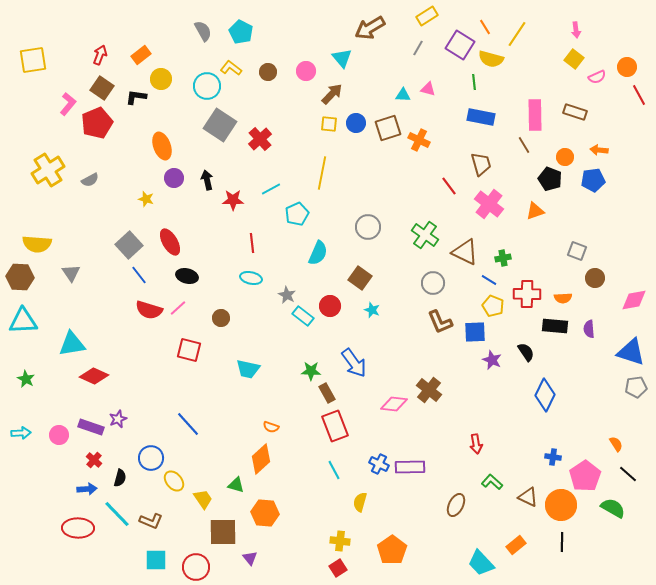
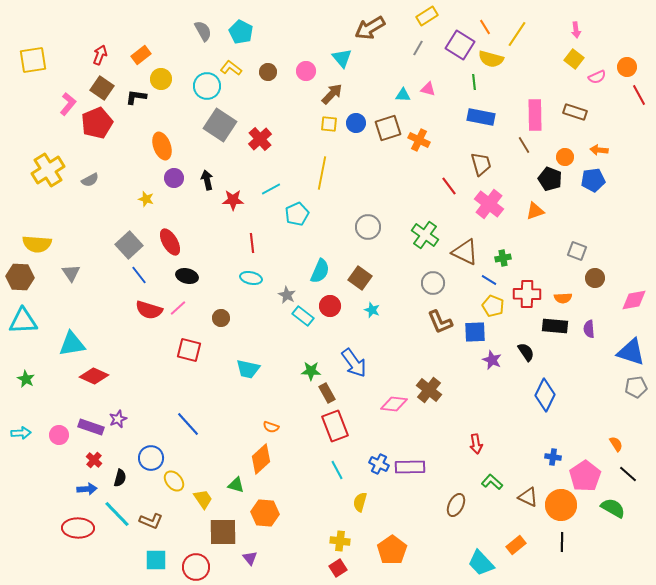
cyan semicircle at (318, 253): moved 2 px right, 18 px down
cyan line at (334, 470): moved 3 px right
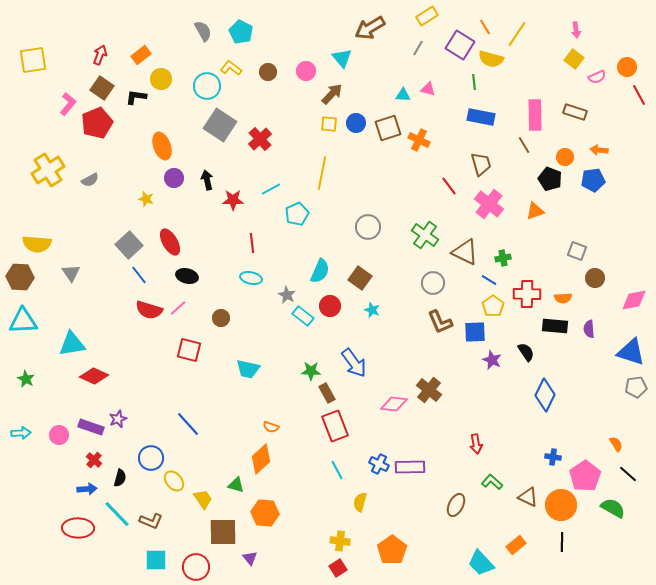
yellow pentagon at (493, 306): rotated 15 degrees clockwise
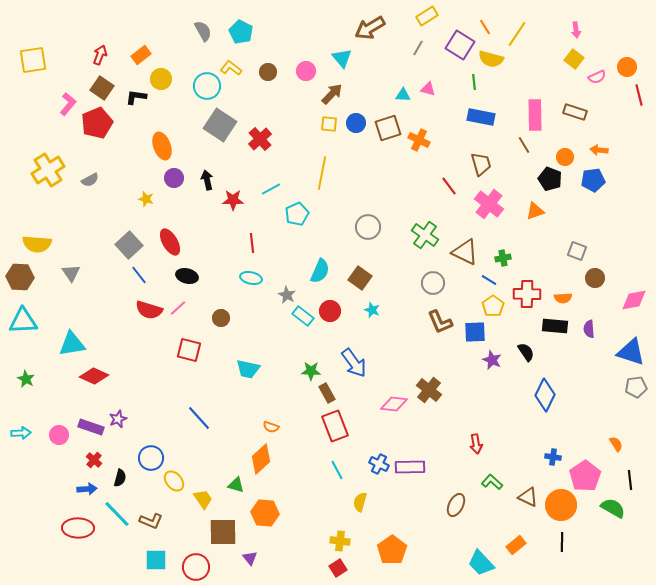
red line at (639, 95): rotated 15 degrees clockwise
red circle at (330, 306): moved 5 px down
blue line at (188, 424): moved 11 px right, 6 px up
black line at (628, 474): moved 2 px right, 6 px down; rotated 42 degrees clockwise
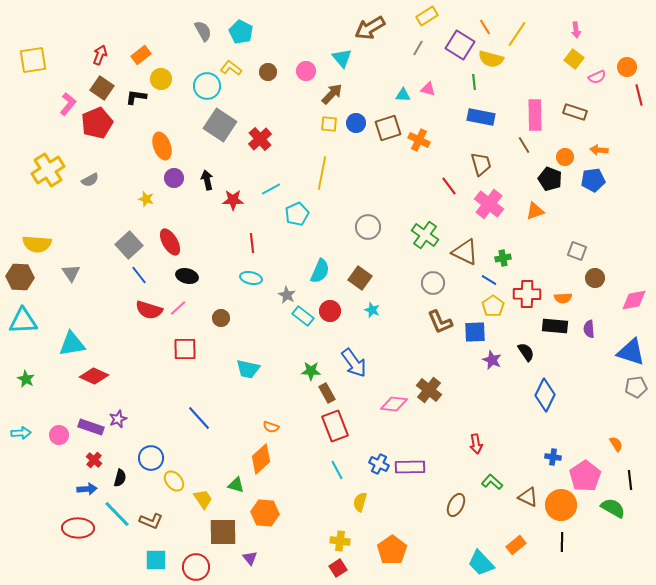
red square at (189, 350): moved 4 px left, 1 px up; rotated 15 degrees counterclockwise
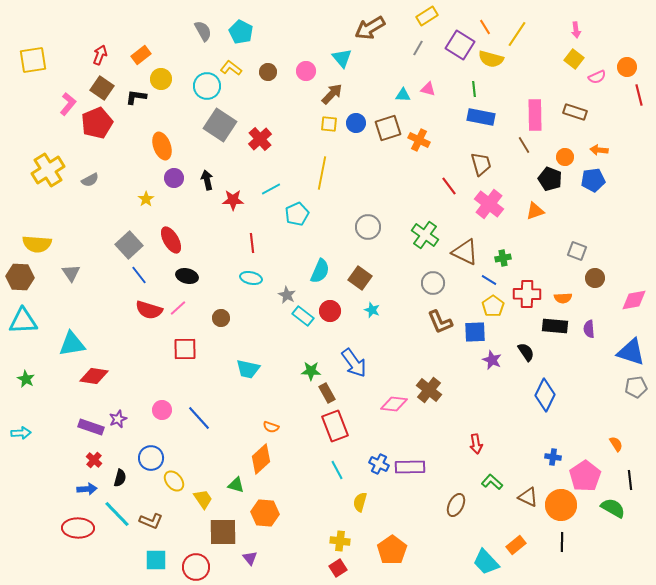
green line at (474, 82): moved 7 px down
yellow star at (146, 199): rotated 21 degrees clockwise
red ellipse at (170, 242): moved 1 px right, 2 px up
red diamond at (94, 376): rotated 16 degrees counterclockwise
pink circle at (59, 435): moved 103 px right, 25 px up
cyan trapezoid at (481, 563): moved 5 px right, 1 px up
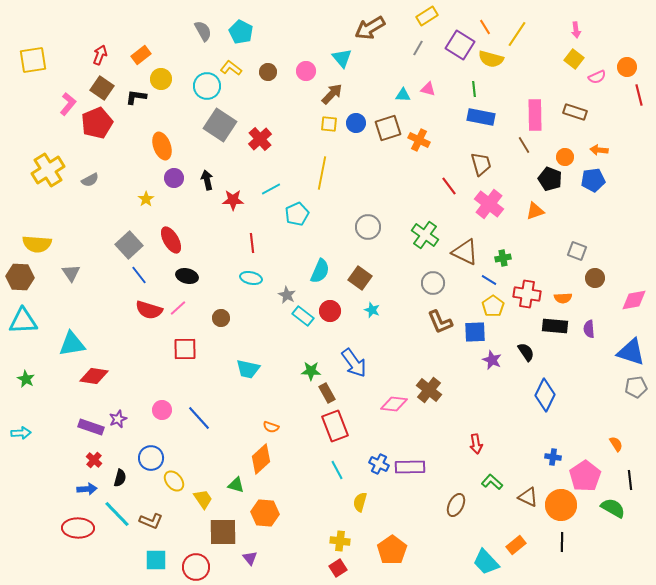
red cross at (527, 294): rotated 8 degrees clockwise
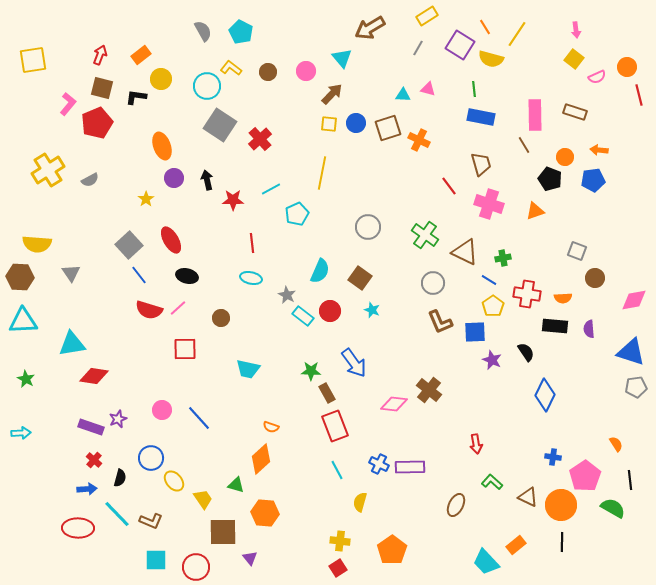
brown square at (102, 88): rotated 20 degrees counterclockwise
pink cross at (489, 204): rotated 20 degrees counterclockwise
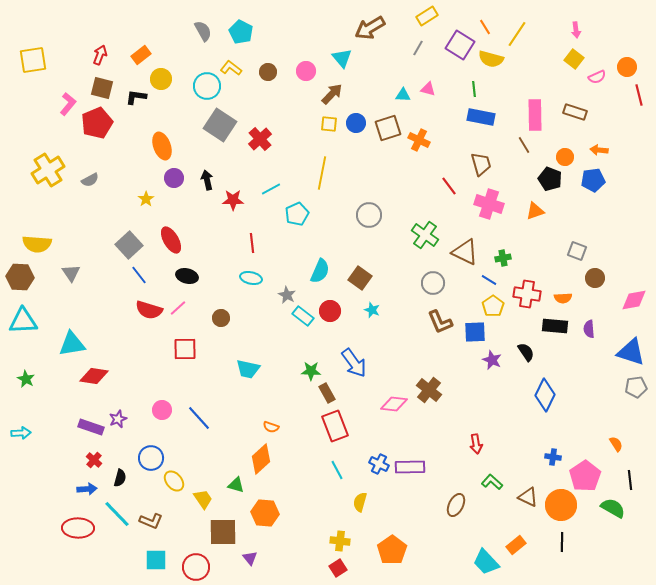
gray circle at (368, 227): moved 1 px right, 12 px up
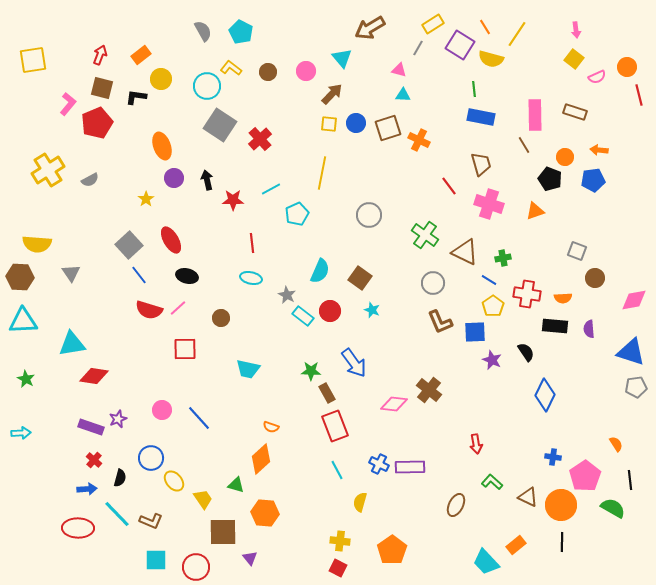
yellow rectangle at (427, 16): moved 6 px right, 8 px down
pink triangle at (428, 89): moved 29 px left, 19 px up
red square at (338, 568): rotated 30 degrees counterclockwise
